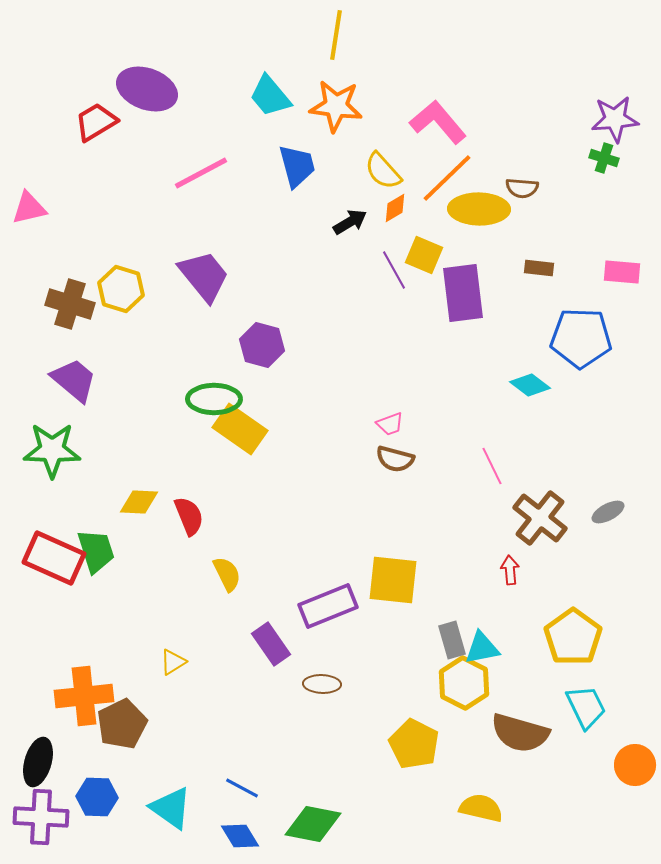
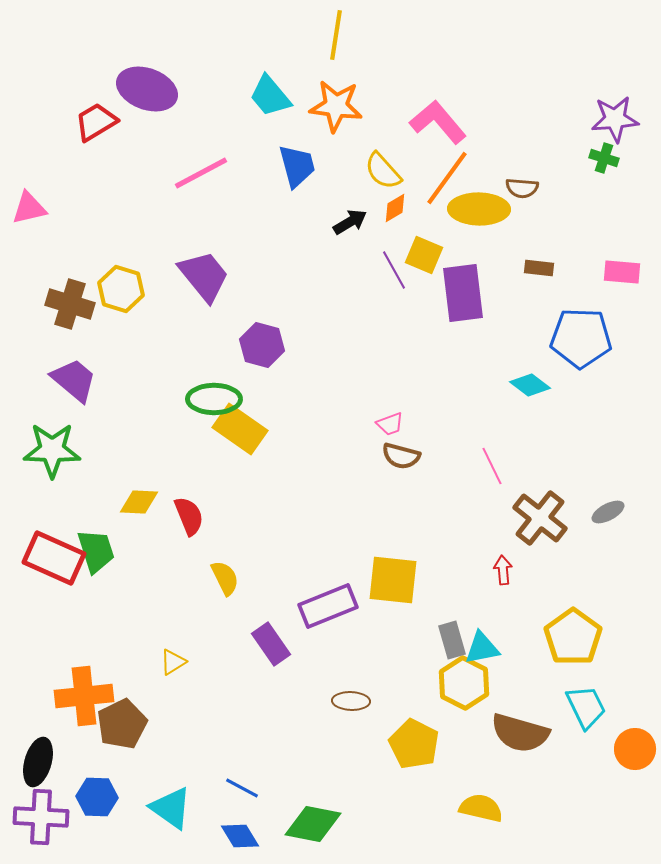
orange line at (447, 178): rotated 10 degrees counterclockwise
brown semicircle at (395, 459): moved 6 px right, 3 px up
red arrow at (510, 570): moved 7 px left
yellow semicircle at (227, 574): moved 2 px left, 4 px down
brown ellipse at (322, 684): moved 29 px right, 17 px down
orange circle at (635, 765): moved 16 px up
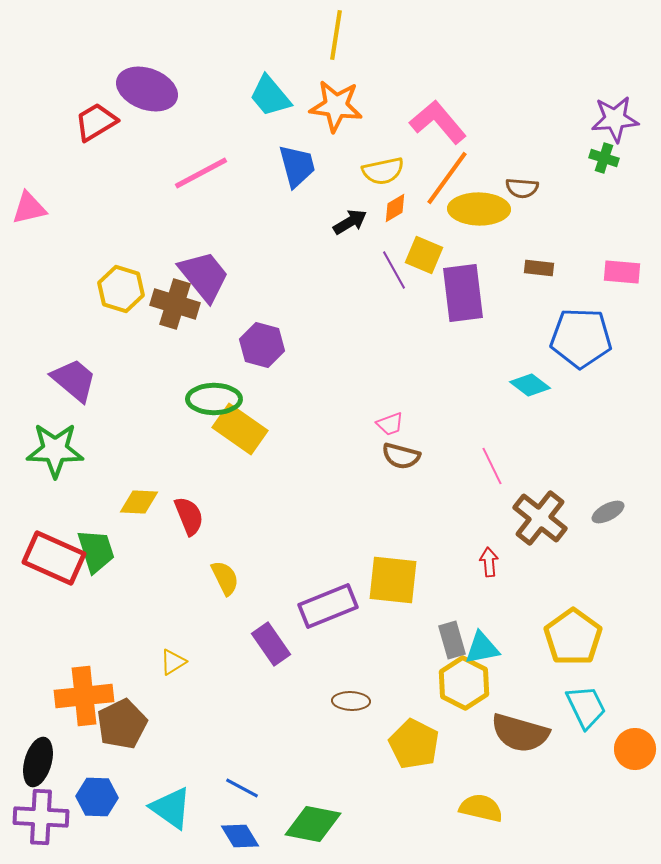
yellow semicircle at (383, 171): rotated 60 degrees counterclockwise
brown cross at (70, 304): moved 105 px right
green star at (52, 450): moved 3 px right
red arrow at (503, 570): moved 14 px left, 8 px up
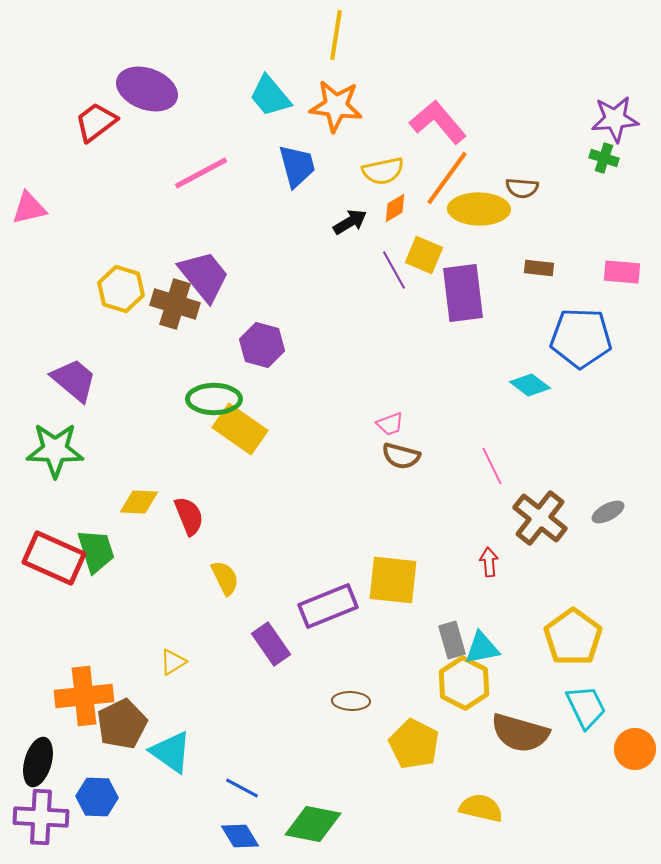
red trapezoid at (96, 122): rotated 6 degrees counterclockwise
cyan triangle at (171, 808): moved 56 px up
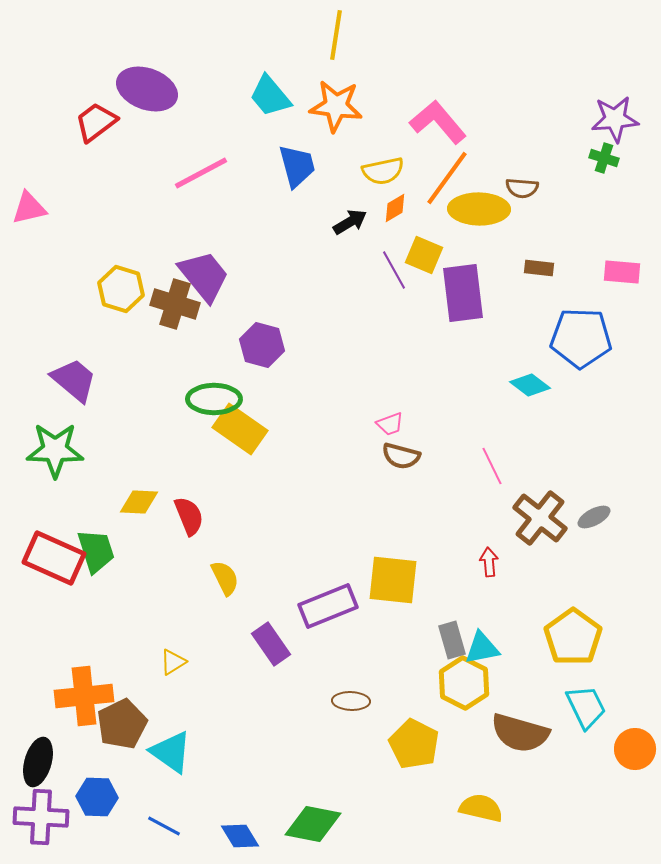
gray ellipse at (608, 512): moved 14 px left, 5 px down
blue line at (242, 788): moved 78 px left, 38 px down
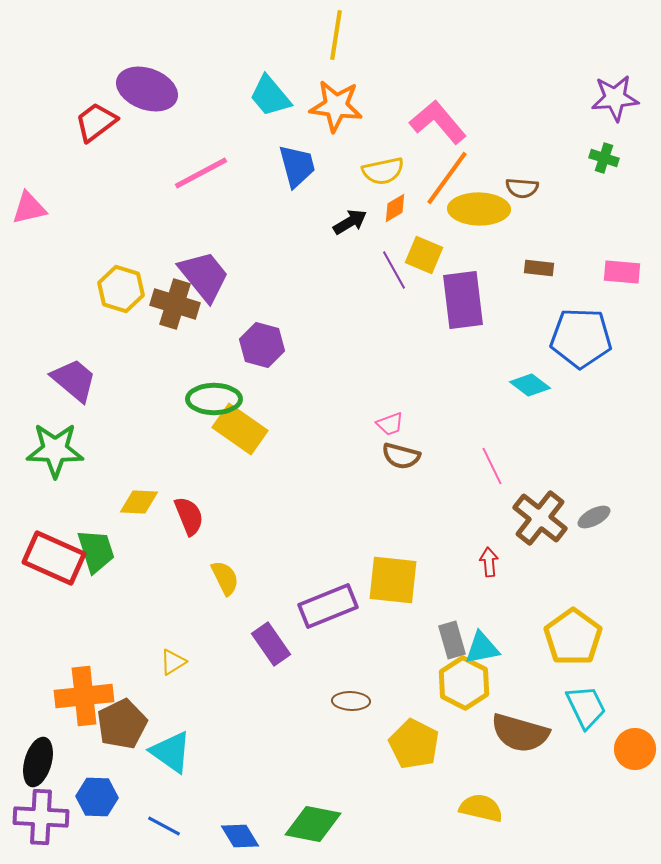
purple star at (615, 119): moved 21 px up
purple rectangle at (463, 293): moved 7 px down
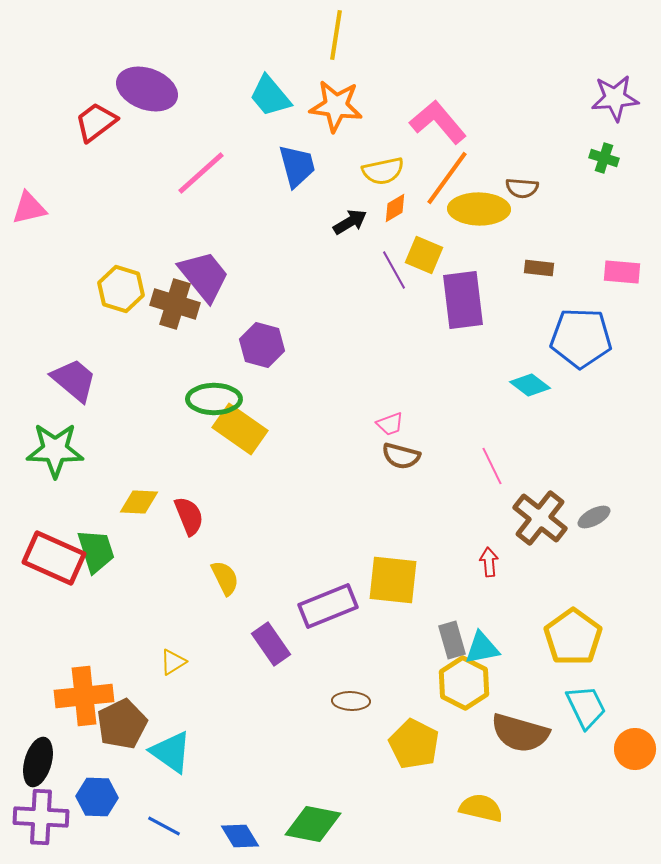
pink line at (201, 173): rotated 14 degrees counterclockwise
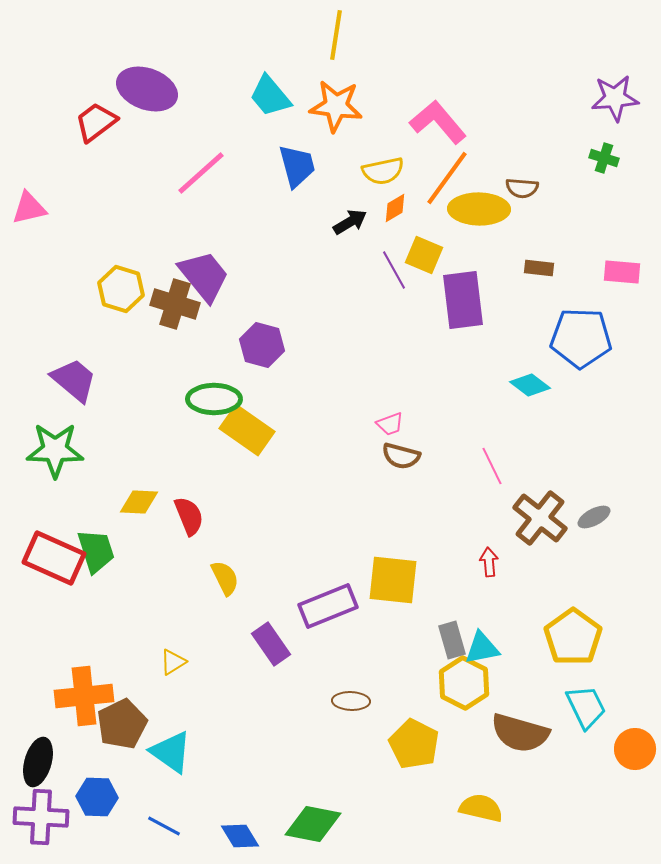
yellow rectangle at (240, 429): moved 7 px right, 1 px down
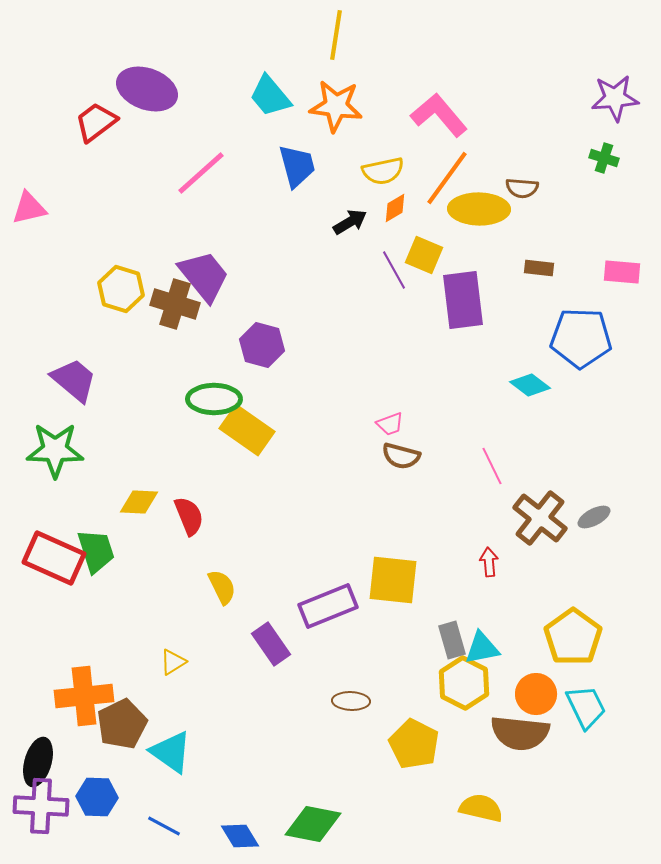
pink L-shape at (438, 122): moved 1 px right, 7 px up
yellow semicircle at (225, 578): moved 3 px left, 9 px down
brown semicircle at (520, 733): rotated 10 degrees counterclockwise
orange circle at (635, 749): moved 99 px left, 55 px up
purple cross at (41, 817): moved 11 px up
